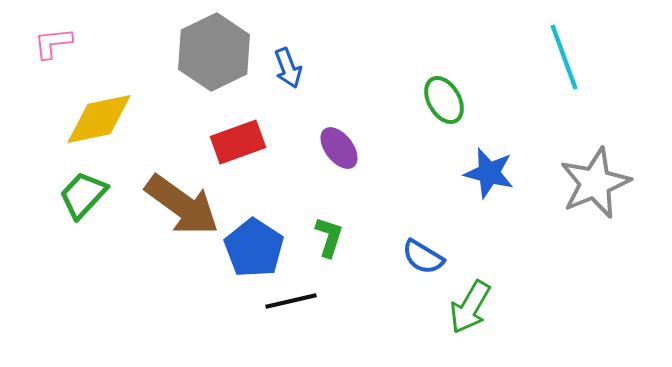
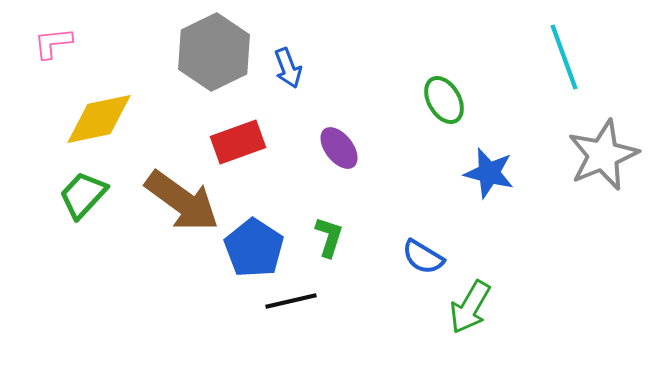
gray star: moved 8 px right, 28 px up
brown arrow: moved 4 px up
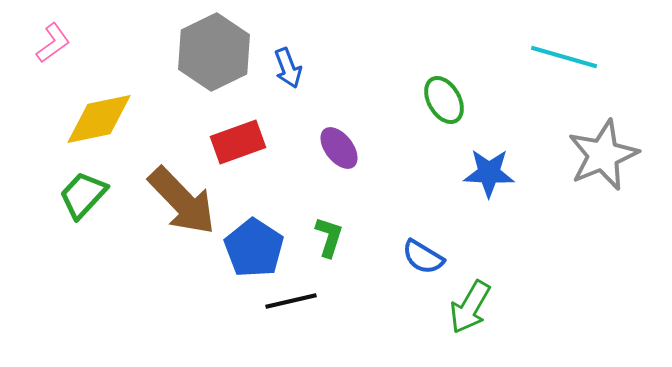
pink L-shape: rotated 150 degrees clockwise
cyan line: rotated 54 degrees counterclockwise
blue star: rotated 12 degrees counterclockwise
brown arrow: rotated 10 degrees clockwise
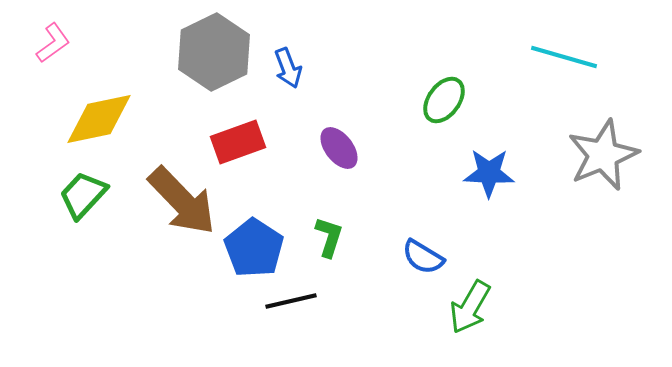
green ellipse: rotated 66 degrees clockwise
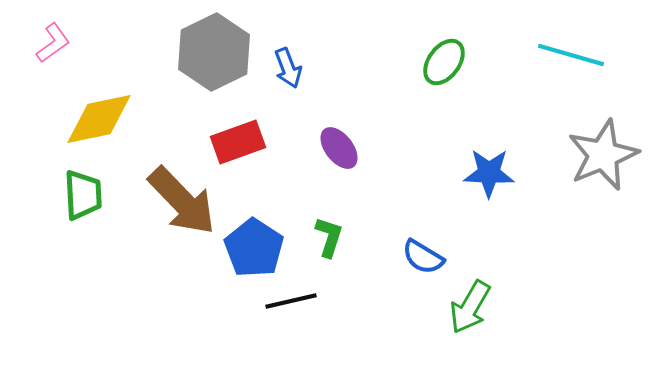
cyan line: moved 7 px right, 2 px up
green ellipse: moved 38 px up
green trapezoid: rotated 134 degrees clockwise
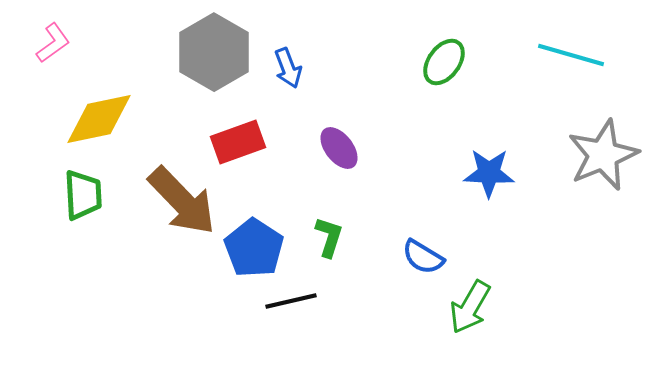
gray hexagon: rotated 4 degrees counterclockwise
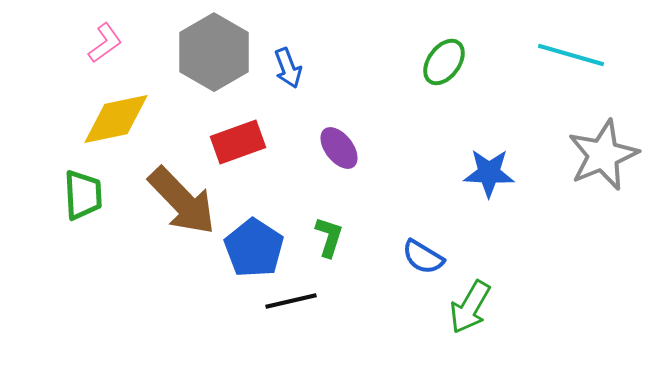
pink L-shape: moved 52 px right
yellow diamond: moved 17 px right
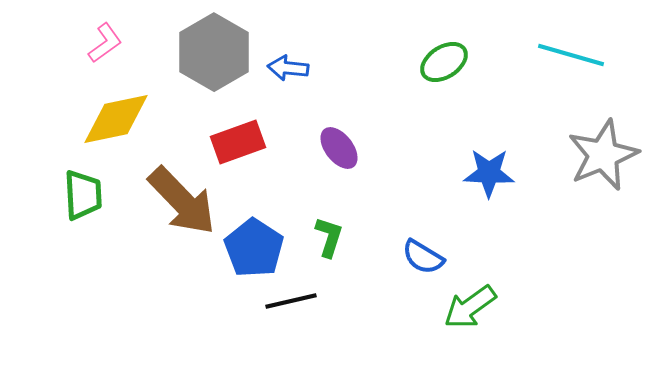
green ellipse: rotated 21 degrees clockwise
blue arrow: rotated 117 degrees clockwise
green arrow: rotated 24 degrees clockwise
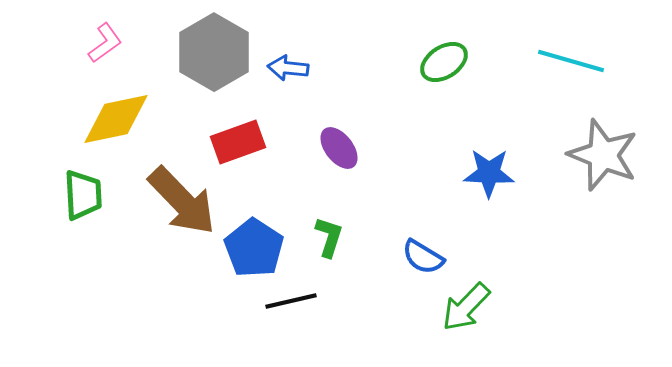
cyan line: moved 6 px down
gray star: rotated 28 degrees counterclockwise
green arrow: moved 4 px left; rotated 10 degrees counterclockwise
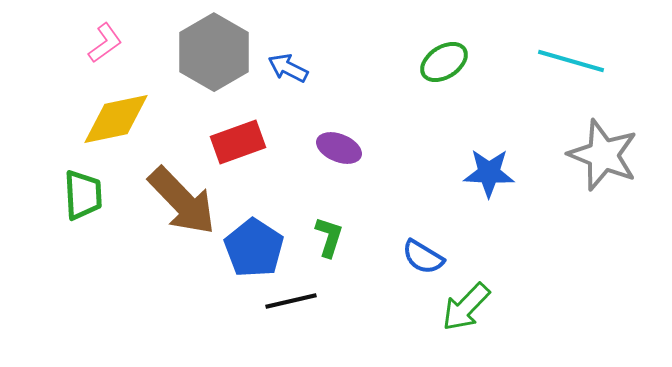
blue arrow: rotated 21 degrees clockwise
purple ellipse: rotated 30 degrees counterclockwise
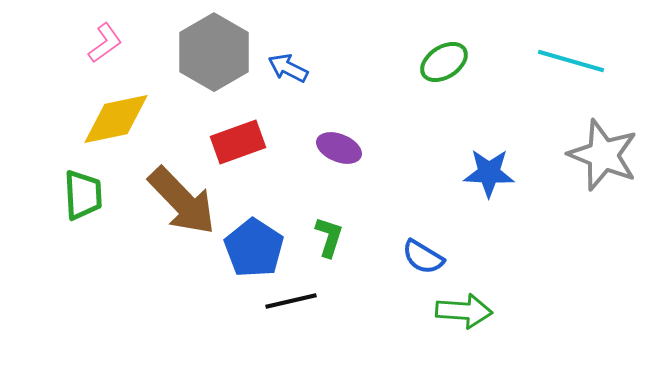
green arrow: moved 2 px left, 4 px down; rotated 130 degrees counterclockwise
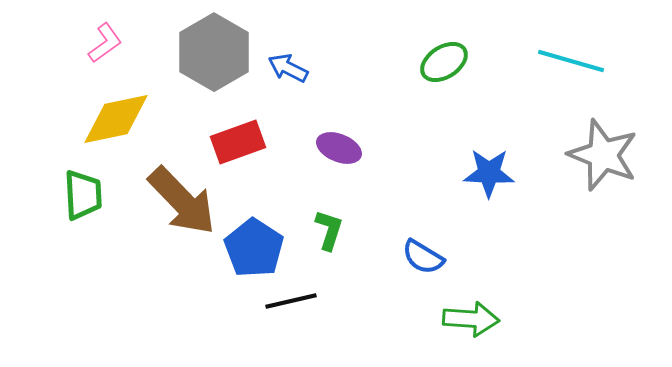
green L-shape: moved 7 px up
green arrow: moved 7 px right, 8 px down
